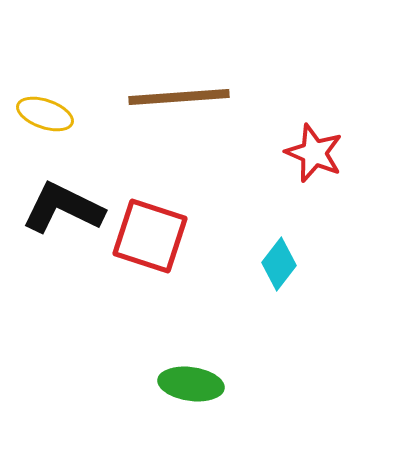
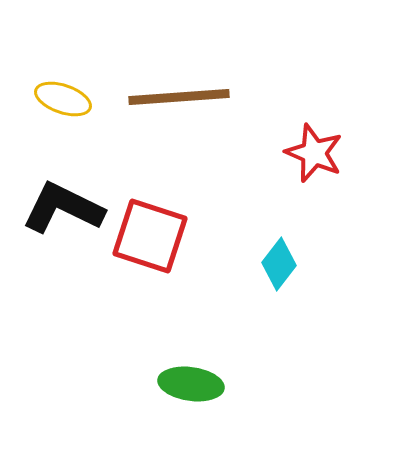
yellow ellipse: moved 18 px right, 15 px up
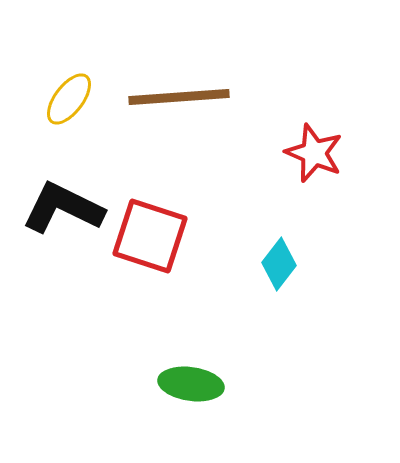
yellow ellipse: moved 6 px right; rotated 72 degrees counterclockwise
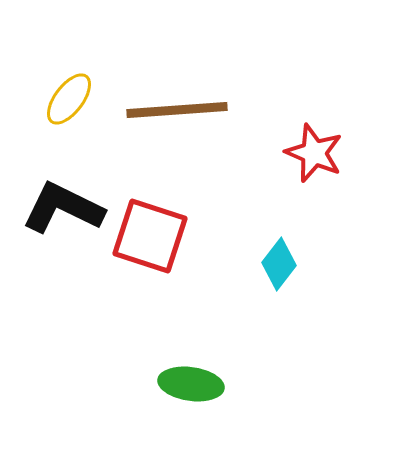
brown line: moved 2 px left, 13 px down
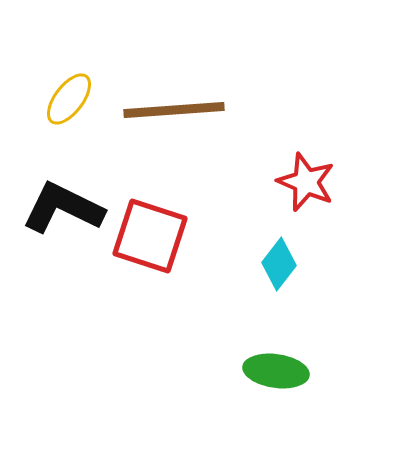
brown line: moved 3 px left
red star: moved 8 px left, 29 px down
green ellipse: moved 85 px right, 13 px up
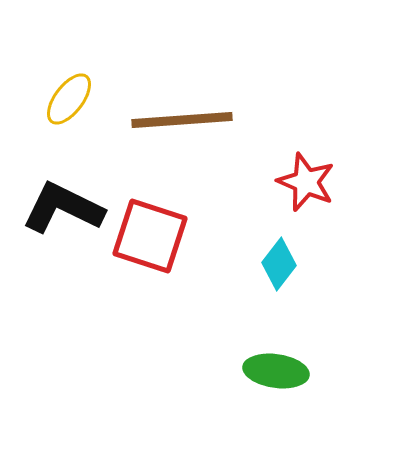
brown line: moved 8 px right, 10 px down
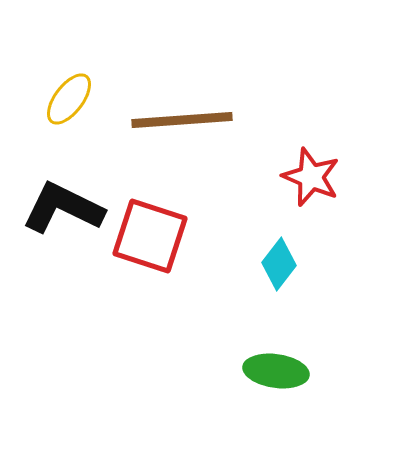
red star: moved 5 px right, 5 px up
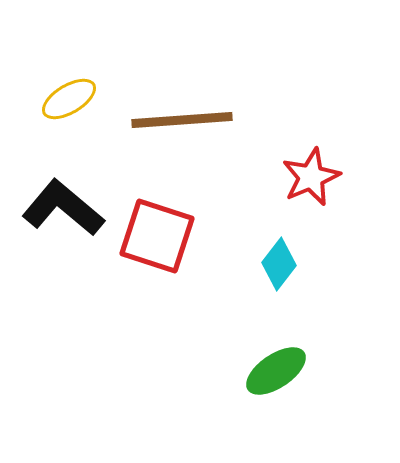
yellow ellipse: rotated 22 degrees clockwise
red star: rotated 26 degrees clockwise
black L-shape: rotated 14 degrees clockwise
red square: moved 7 px right
green ellipse: rotated 42 degrees counterclockwise
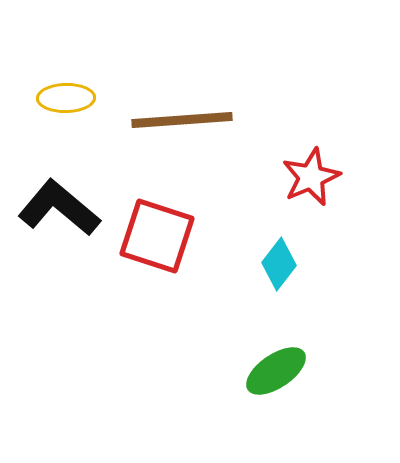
yellow ellipse: moved 3 px left, 1 px up; rotated 30 degrees clockwise
black L-shape: moved 4 px left
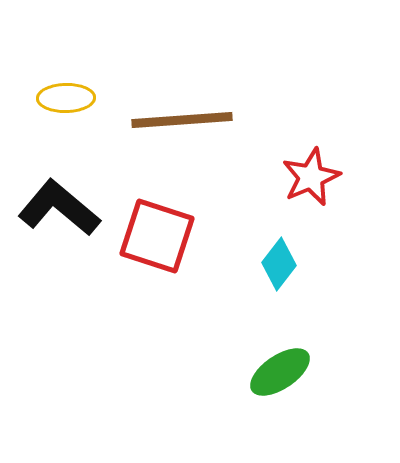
green ellipse: moved 4 px right, 1 px down
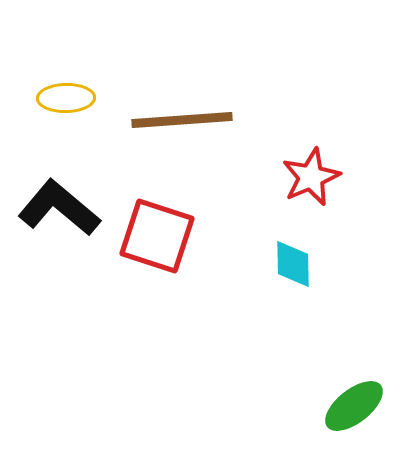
cyan diamond: moved 14 px right; rotated 39 degrees counterclockwise
green ellipse: moved 74 px right, 34 px down; rotated 4 degrees counterclockwise
